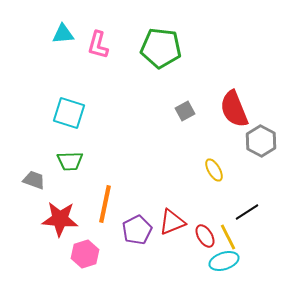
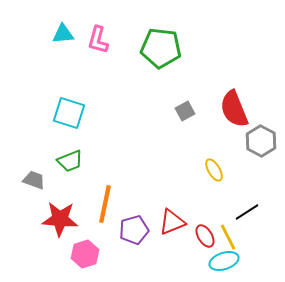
pink L-shape: moved 5 px up
green trapezoid: rotated 20 degrees counterclockwise
purple pentagon: moved 3 px left; rotated 12 degrees clockwise
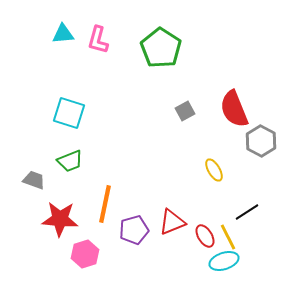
green pentagon: rotated 27 degrees clockwise
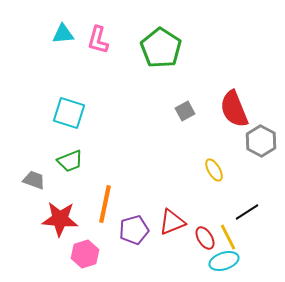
red ellipse: moved 2 px down
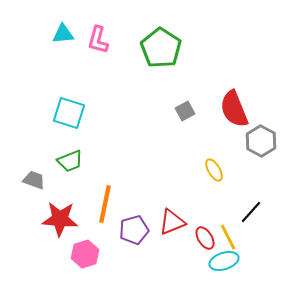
black line: moved 4 px right; rotated 15 degrees counterclockwise
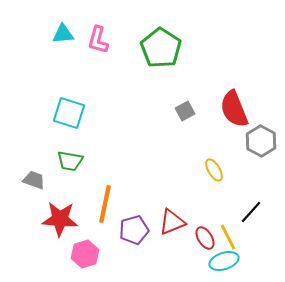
green trapezoid: rotated 32 degrees clockwise
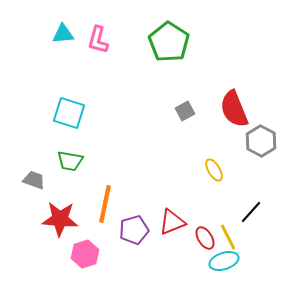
green pentagon: moved 8 px right, 6 px up
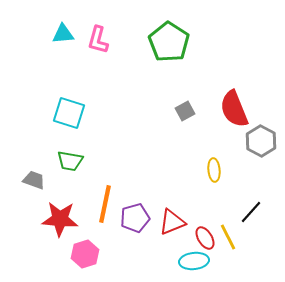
yellow ellipse: rotated 25 degrees clockwise
purple pentagon: moved 1 px right, 12 px up
cyan ellipse: moved 30 px left; rotated 12 degrees clockwise
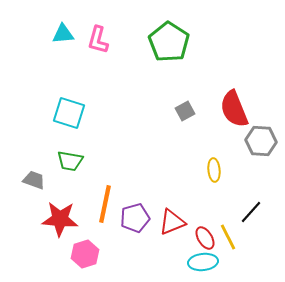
gray hexagon: rotated 24 degrees counterclockwise
cyan ellipse: moved 9 px right, 1 px down
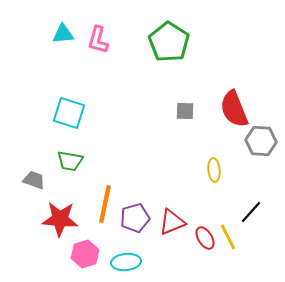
gray square: rotated 30 degrees clockwise
cyan ellipse: moved 77 px left
